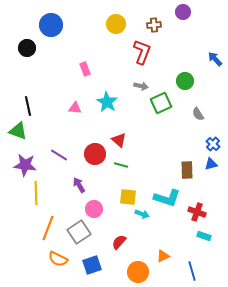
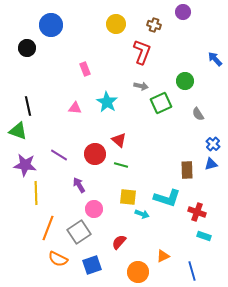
brown cross: rotated 24 degrees clockwise
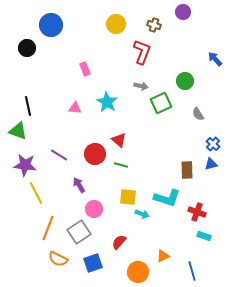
yellow line: rotated 25 degrees counterclockwise
blue square: moved 1 px right, 2 px up
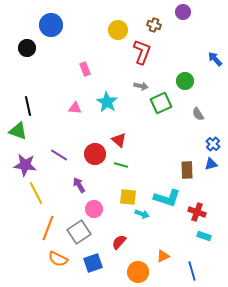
yellow circle: moved 2 px right, 6 px down
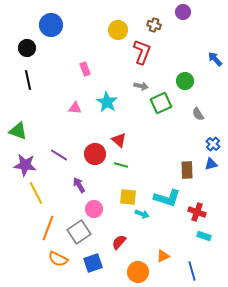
black line: moved 26 px up
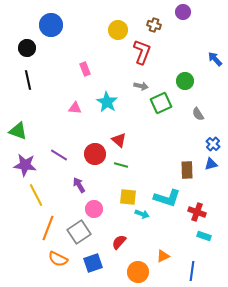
yellow line: moved 2 px down
blue line: rotated 24 degrees clockwise
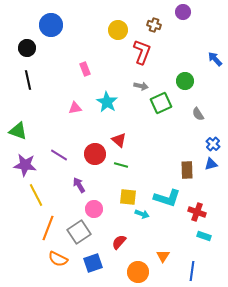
pink triangle: rotated 16 degrees counterclockwise
orange triangle: rotated 32 degrees counterclockwise
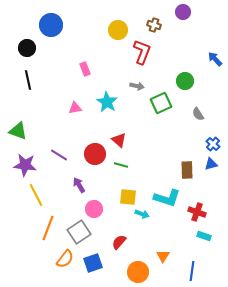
gray arrow: moved 4 px left
orange semicircle: moved 7 px right; rotated 78 degrees counterclockwise
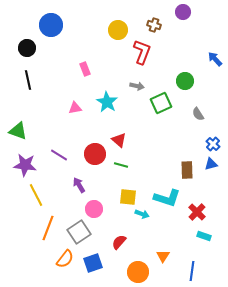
red cross: rotated 24 degrees clockwise
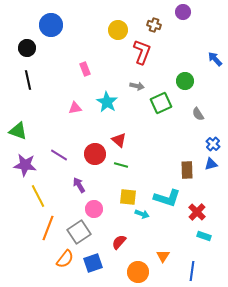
yellow line: moved 2 px right, 1 px down
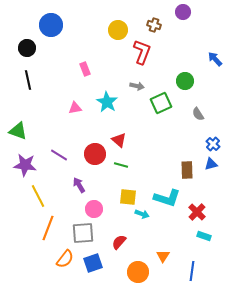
gray square: moved 4 px right, 1 px down; rotated 30 degrees clockwise
